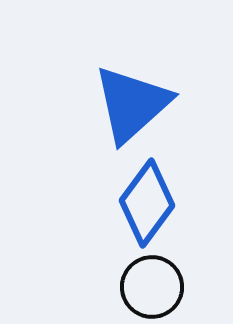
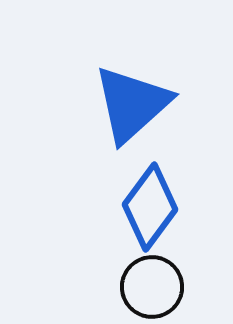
blue diamond: moved 3 px right, 4 px down
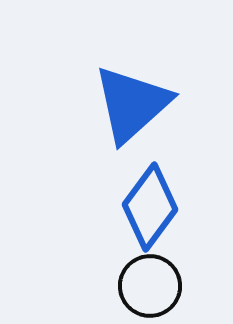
black circle: moved 2 px left, 1 px up
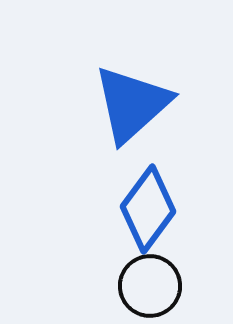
blue diamond: moved 2 px left, 2 px down
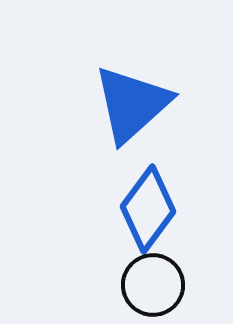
black circle: moved 3 px right, 1 px up
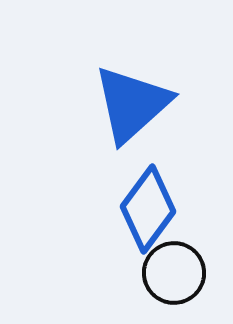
black circle: moved 21 px right, 12 px up
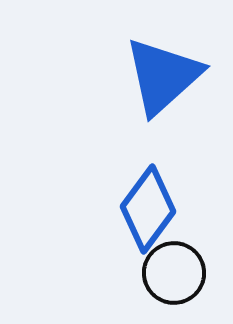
blue triangle: moved 31 px right, 28 px up
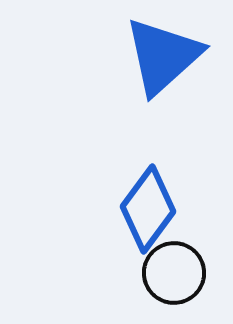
blue triangle: moved 20 px up
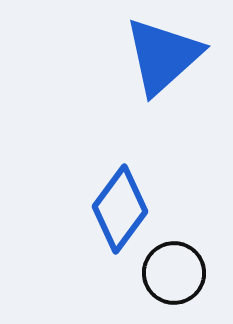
blue diamond: moved 28 px left
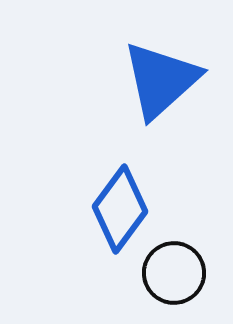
blue triangle: moved 2 px left, 24 px down
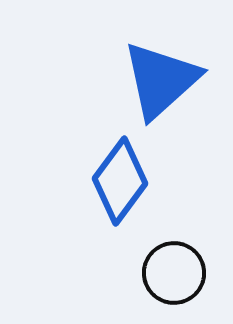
blue diamond: moved 28 px up
